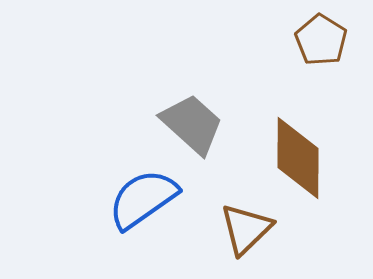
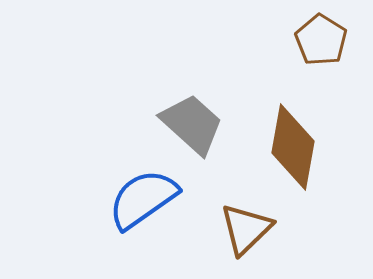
brown diamond: moved 5 px left, 11 px up; rotated 10 degrees clockwise
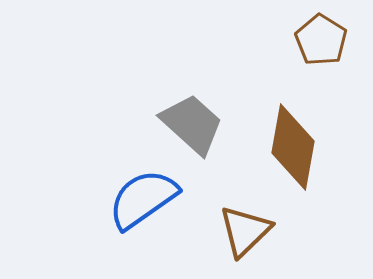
brown triangle: moved 1 px left, 2 px down
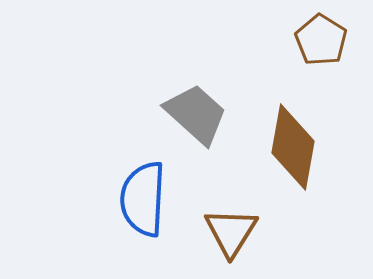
gray trapezoid: moved 4 px right, 10 px up
blue semicircle: rotated 52 degrees counterclockwise
brown triangle: moved 14 px left, 1 px down; rotated 14 degrees counterclockwise
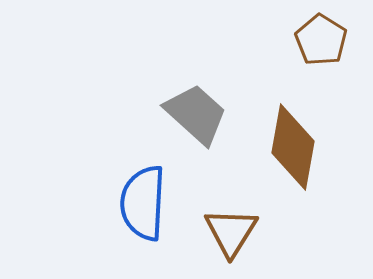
blue semicircle: moved 4 px down
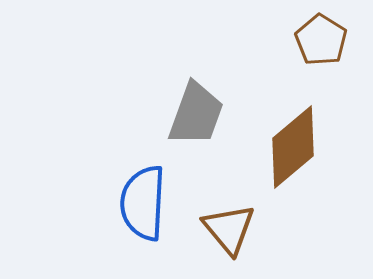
gray trapezoid: rotated 68 degrees clockwise
brown diamond: rotated 40 degrees clockwise
brown triangle: moved 2 px left, 3 px up; rotated 12 degrees counterclockwise
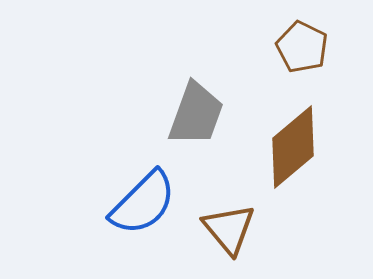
brown pentagon: moved 19 px left, 7 px down; rotated 6 degrees counterclockwise
blue semicircle: rotated 138 degrees counterclockwise
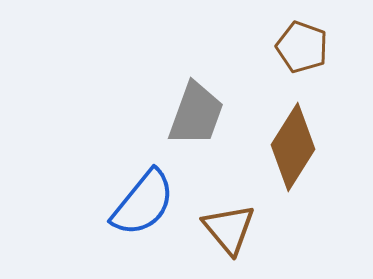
brown pentagon: rotated 6 degrees counterclockwise
brown diamond: rotated 18 degrees counterclockwise
blue semicircle: rotated 6 degrees counterclockwise
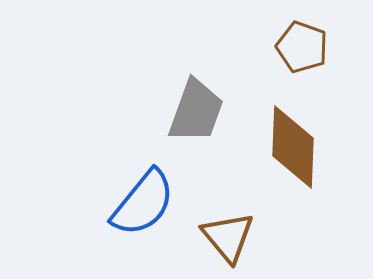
gray trapezoid: moved 3 px up
brown diamond: rotated 30 degrees counterclockwise
brown triangle: moved 1 px left, 8 px down
